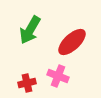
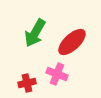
green arrow: moved 5 px right, 3 px down
pink cross: moved 1 px left, 2 px up
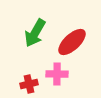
pink cross: rotated 20 degrees counterclockwise
red cross: moved 2 px right, 1 px down
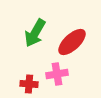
pink cross: rotated 10 degrees counterclockwise
red cross: rotated 18 degrees clockwise
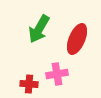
green arrow: moved 4 px right, 4 px up
red ellipse: moved 5 px right, 3 px up; rotated 24 degrees counterclockwise
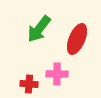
green arrow: rotated 8 degrees clockwise
pink cross: rotated 10 degrees clockwise
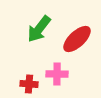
red ellipse: rotated 24 degrees clockwise
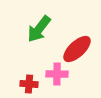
red ellipse: moved 10 px down
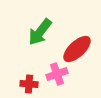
green arrow: moved 1 px right, 3 px down
pink cross: rotated 20 degrees counterclockwise
